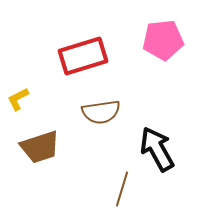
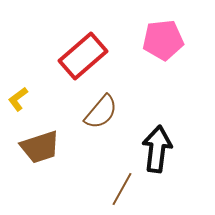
red rectangle: rotated 24 degrees counterclockwise
yellow L-shape: rotated 10 degrees counterclockwise
brown semicircle: rotated 42 degrees counterclockwise
black arrow: rotated 36 degrees clockwise
brown line: rotated 12 degrees clockwise
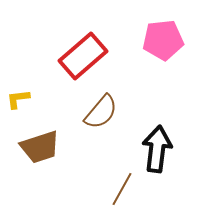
yellow L-shape: rotated 30 degrees clockwise
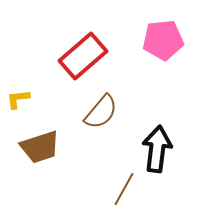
brown line: moved 2 px right
